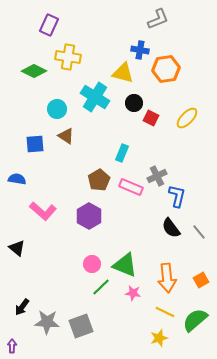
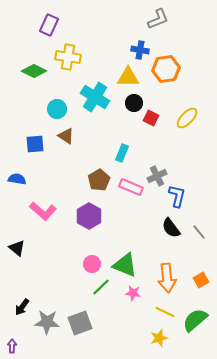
yellow triangle: moved 5 px right, 4 px down; rotated 15 degrees counterclockwise
gray square: moved 1 px left, 3 px up
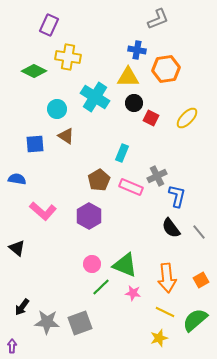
blue cross: moved 3 px left
